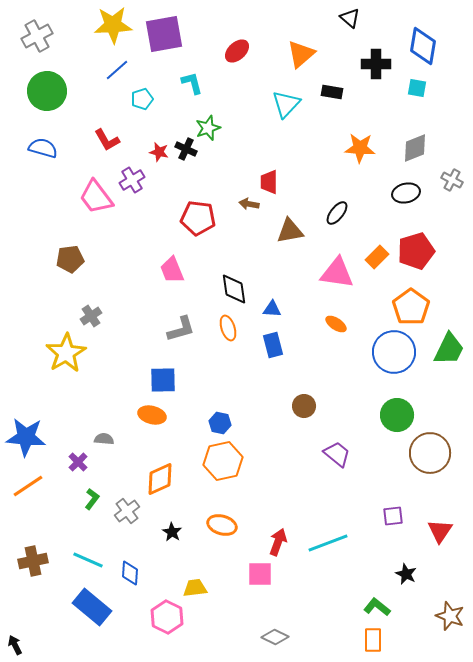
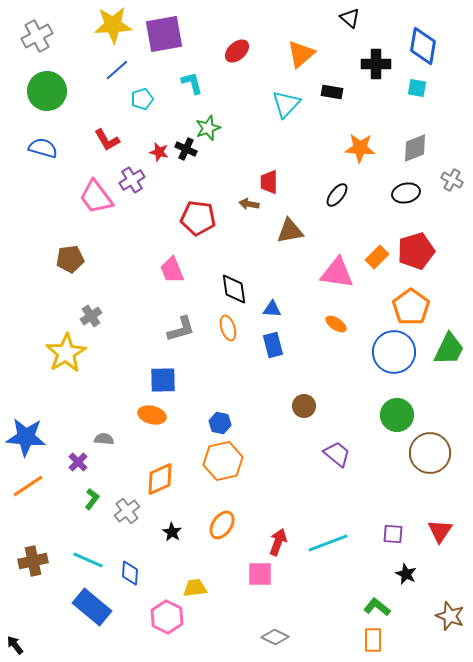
black ellipse at (337, 213): moved 18 px up
purple square at (393, 516): moved 18 px down; rotated 10 degrees clockwise
orange ellipse at (222, 525): rotated 72 degrees counterclockwise
black arrow at (15, 645): rotated 12 degrees counterclockwise
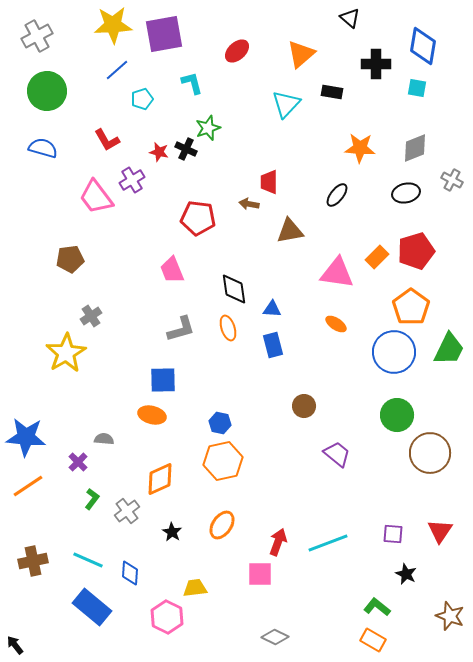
orange rectangle at (373, 640): rotated 60 degrees counterclockwise
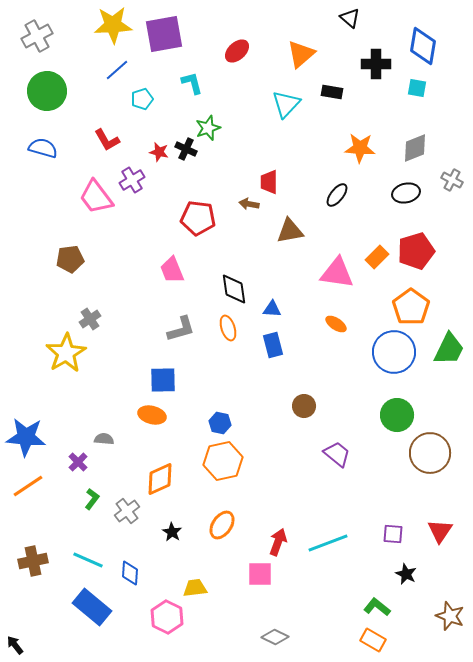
gray cross at (91, 316): moved 1 px left, 3 px down
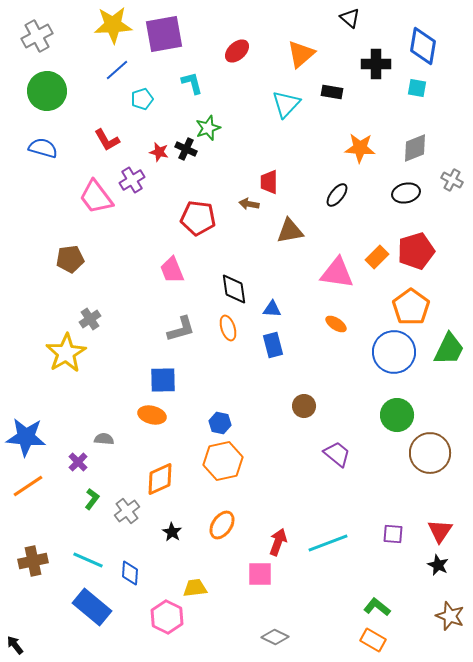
black star at (406, 574): moved 32 px right, 9 px up
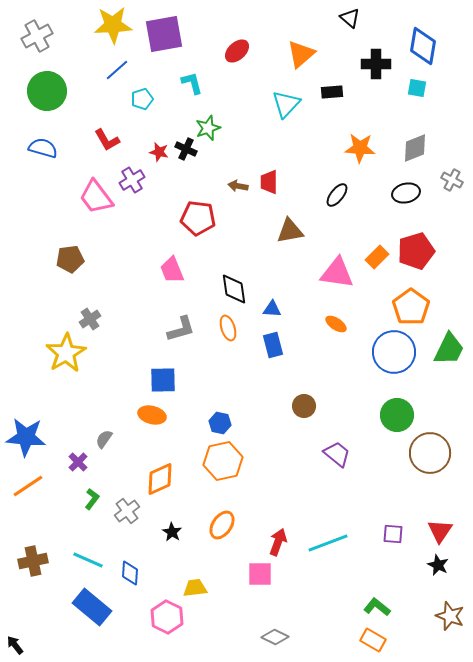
black rectangle at (332, 92): rotated 15 degrees counterclockwise
brown arrow at (249, 204): moved 11 px left, 18 px up
gray semicircle at (104, 439): rotated 60 degrees counterclockwise
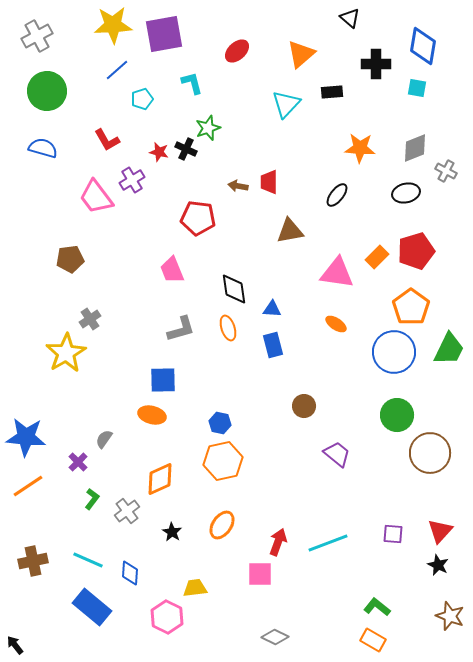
gray cross at (452, 180): moved 6 px left, 9 px up
red triangle at (440, 531): rotated 8 degrees clockwise
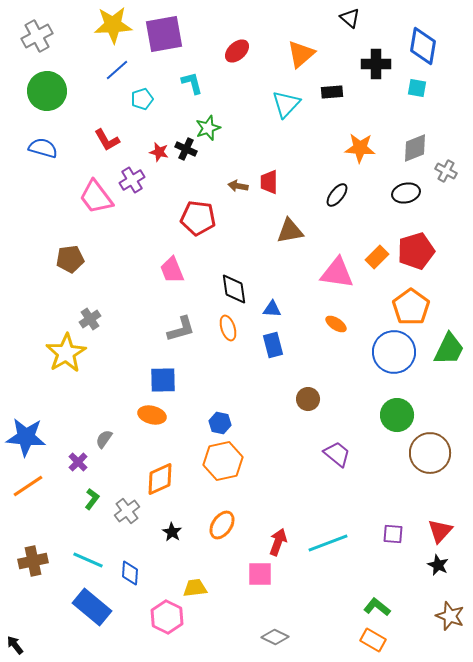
brown circle at (304, 406): moved 4 px right, 7 px up
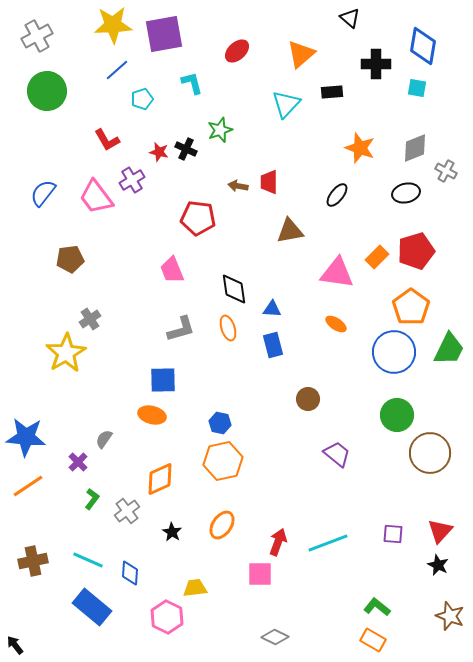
green star at (208, 128): moved 12 px right, 2 px down
blue semicircle at (43, 148): moved 45 px down; rotated 68 degrees counterclockwise
orange star at (360, 148): rotated 16 degrees clockwise
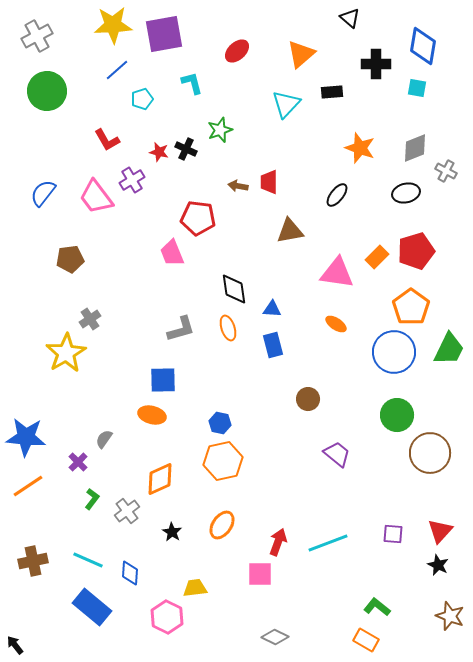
pink trapezoid at (172, 270): moved 17 px up
orange rectangle at (373, 640): moved 7 px left
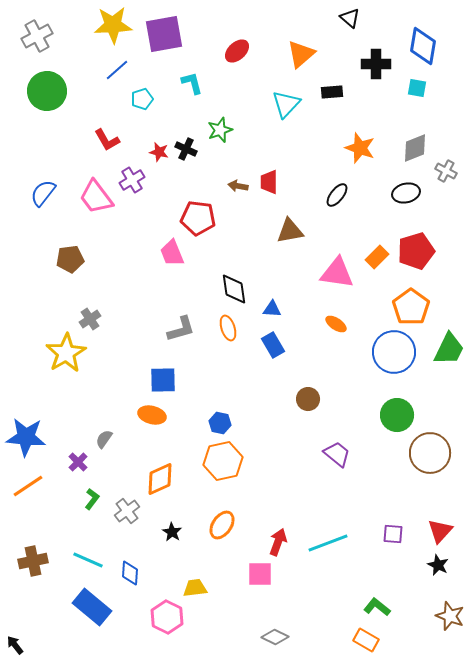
blue rectangle at (273, 345): rotated 15 degrees counterclockwise
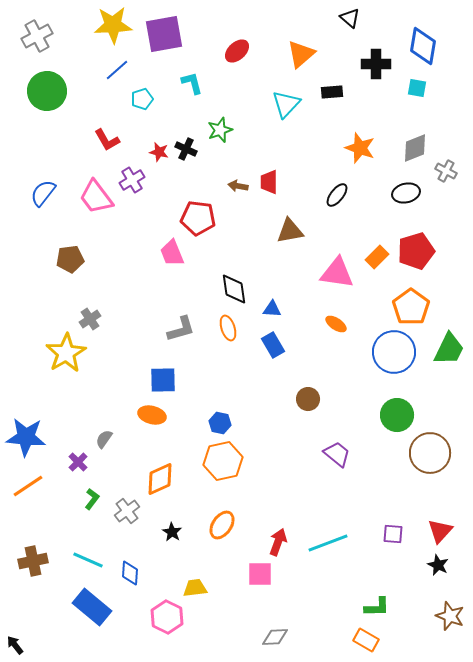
green L-shape at (377, 607): rotated 140 degrees clockwise
gray diamond at (275, 637): rotated 28 degrees counterclockwise
